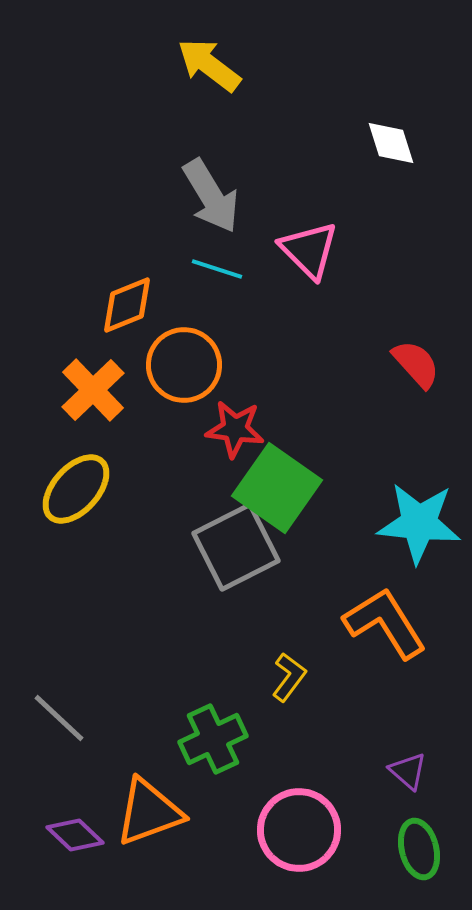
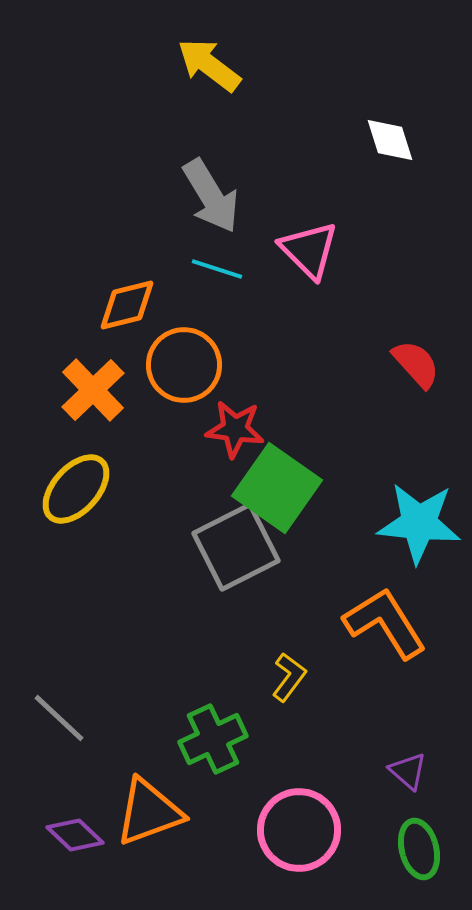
white diamond: moved 1 px left, 3 px up
orange diamond: rotated 8 degrees clockwise
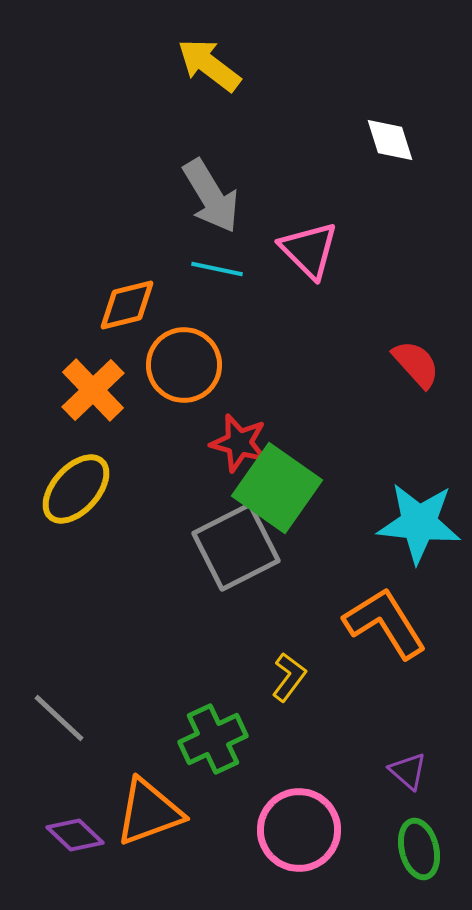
cyan line: rotated 6 degrees counterclockwise
red star: moved 4 px right, 14 px down; rotated 8 degrees clockwise
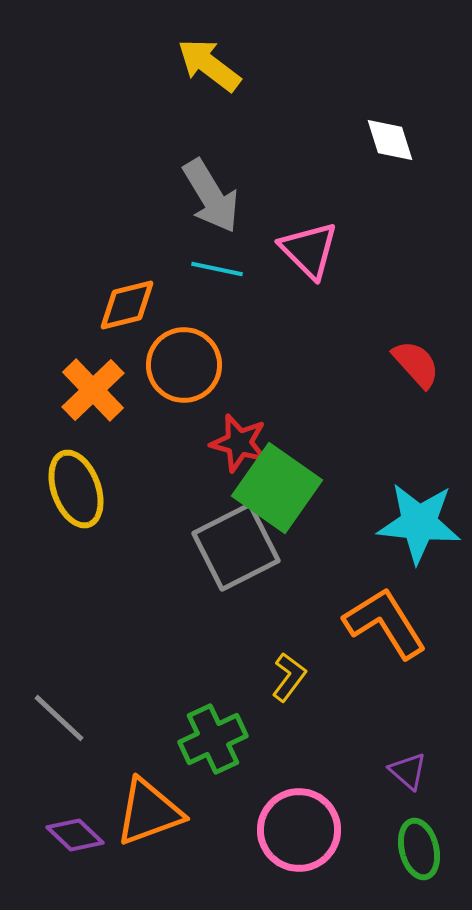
yellow ellipse: rotated 62 degrees counterclockwise
